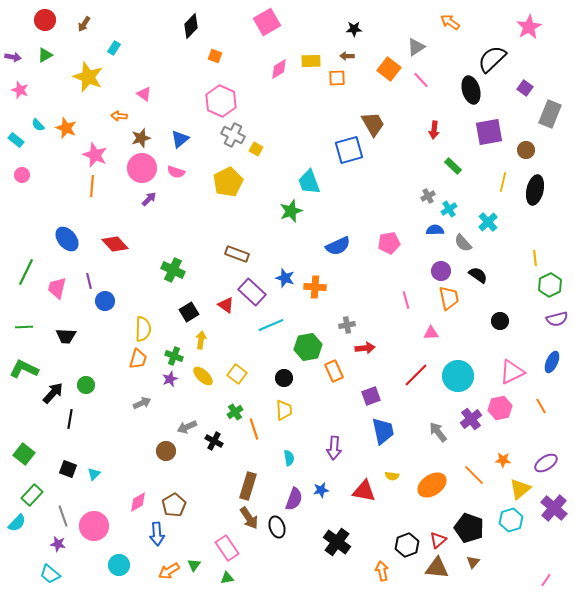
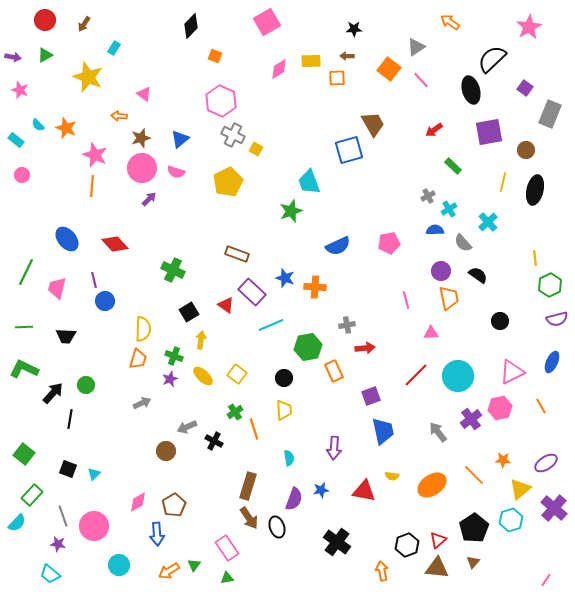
red arrow at (434, 130): rotated 48 degrees clockwise
purple line at (89, 281): moved 5 px right, 1 px up
black pentagon at (469, 528): moved 5 px right; rotated 20 degrees clockwise
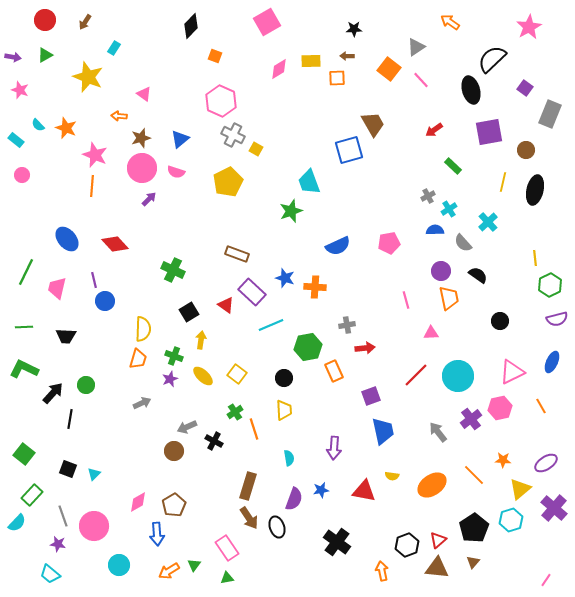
brown arrow at (84, 24): moved 1 px right, 2 px up
brown circle at (166, 451): moved 8 px right
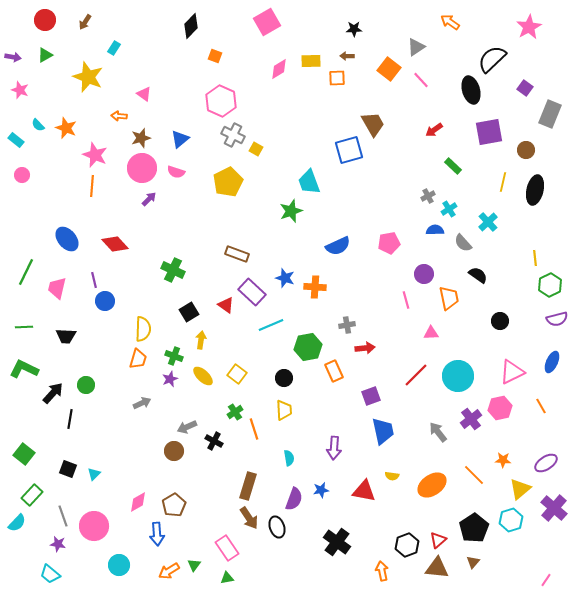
purple circle at (441, 271): moved 17 px left, 3 px down
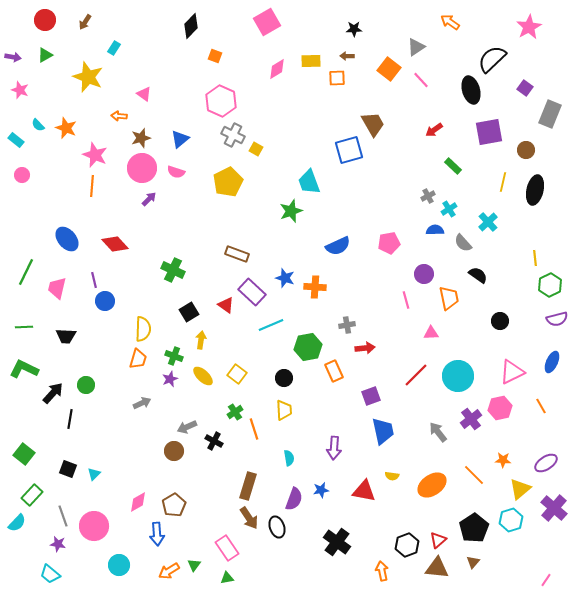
pink diamond at (279, 69): moved 2 px left
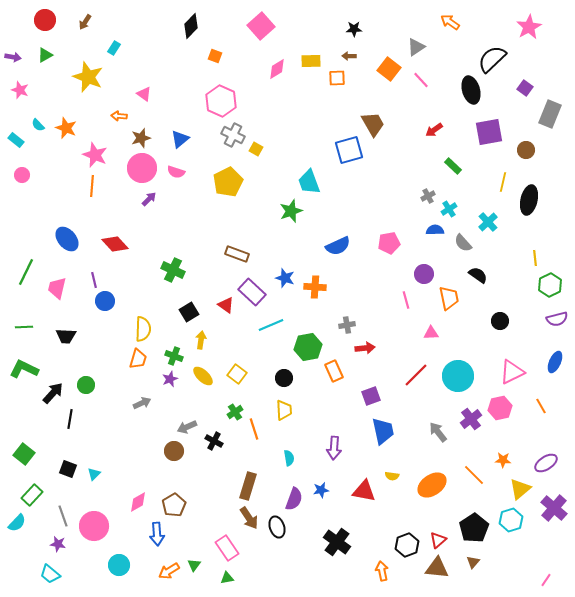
pink square at (267, 22): moved 6 px left, 4 px down; rotated 12 degrees counterclockwise
brown arrow at (347, 56): moved 2 px right
black ellipse at (535, 190): moved 6 px left, 10 px down
blue ellipse at (552, 362): moved 3 px right
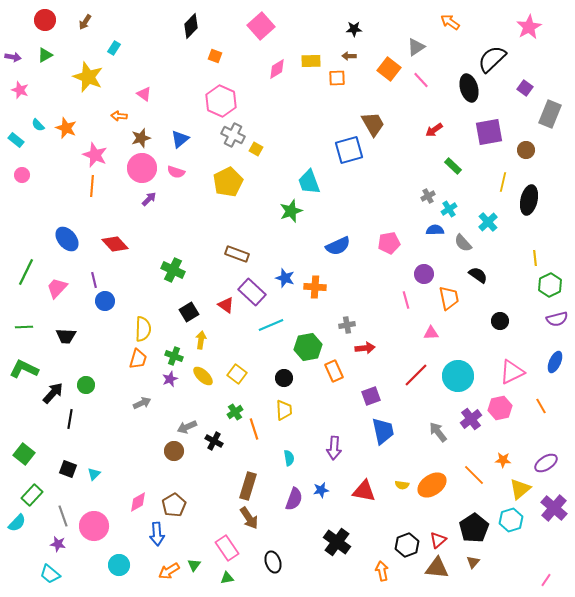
black ellipse at (471, 90): moved 2 px left, 2 px up
pink trapezoid at (57, 288): rotated 30 degrees clockwise
yellow semicircle at (392, 476): moved 10 px right, 9 px down
black ellipse at (277, 527): moved 4 px left, 35 px down
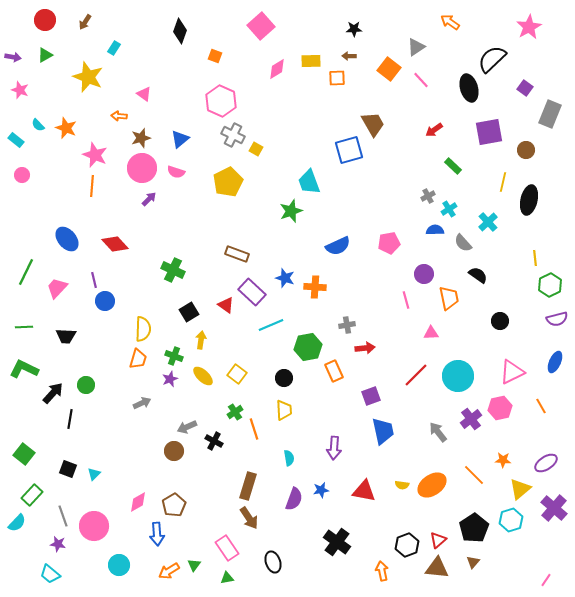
black diamond at (191, 26): moved 11 px left, 5 px down; rotated 25 degrees counterclockwise
